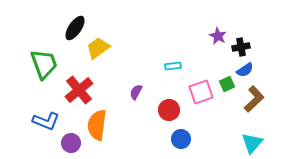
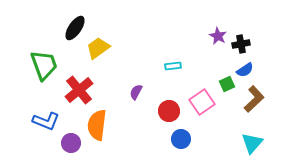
black cross: moved 3 px up
green trapezoid: moved 1 px down
pink square: moved 1 px right, 10 px down; rotated 15 degrees counterclockwise
red circle: moved 1 px down
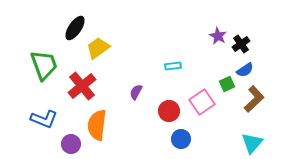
black cross: rotated 24 degrees counterclockwise
red cross: moved 3 px right, 4 px up
blue L-shape: moved 2 px left, 2 px up
purple circle: moved 1 px down
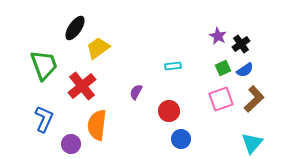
green square: moved 4 px left, 16 px up
pink square: moved 19 px right, 3 px up; rotated 15 degrees clockwise
blue L-shape: rotated 88 degrees counterclockwise
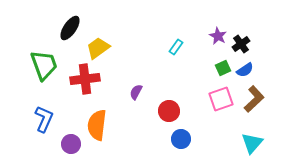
black ellipse: moved 5 px left
cyan rectangle: moved 3 px right, 19 px up; rotated 49 degrees counterclockwise
red cross: moved 3 px right, 7 px up; rotated 32 degrees clockwise
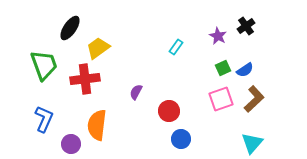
black cross: moved 5 px right, 18 px up
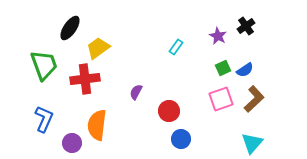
purple circle: moved 1 px right, 1 px up
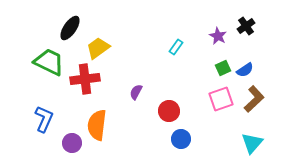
green trapezoid: moved 5 px right, 3 px up; rotated 44 degrees counterclockwise
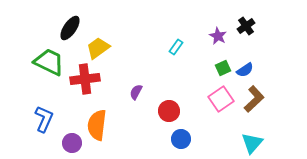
pink square: rotated 15 degrees counterclockwise
